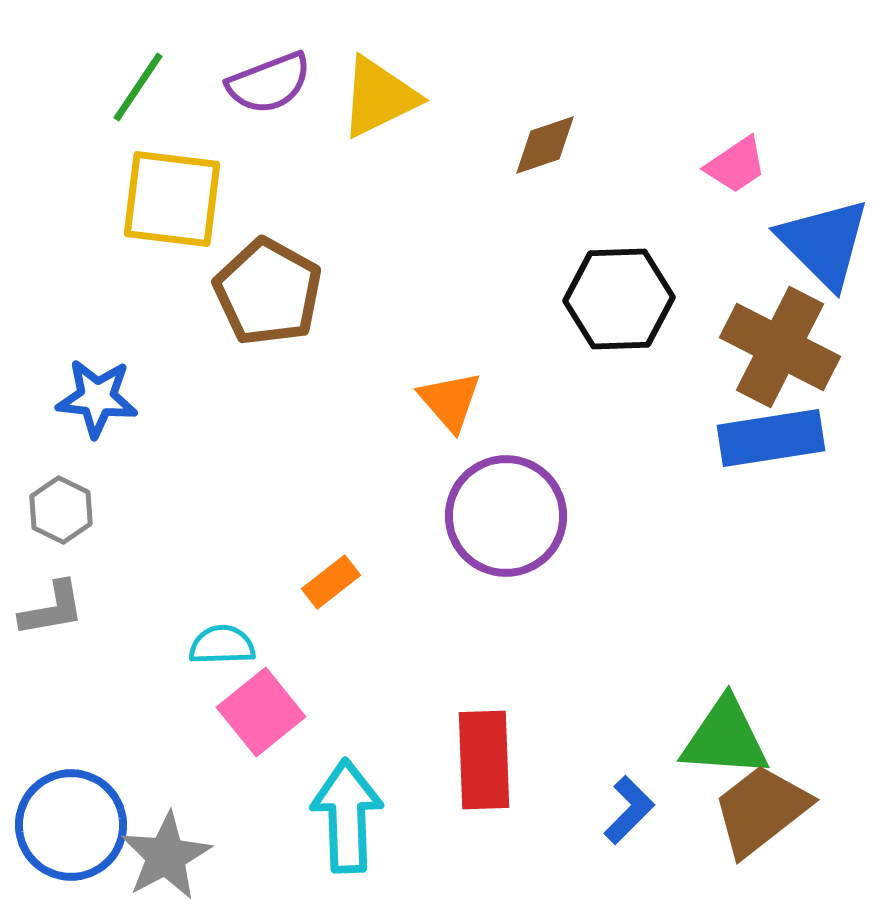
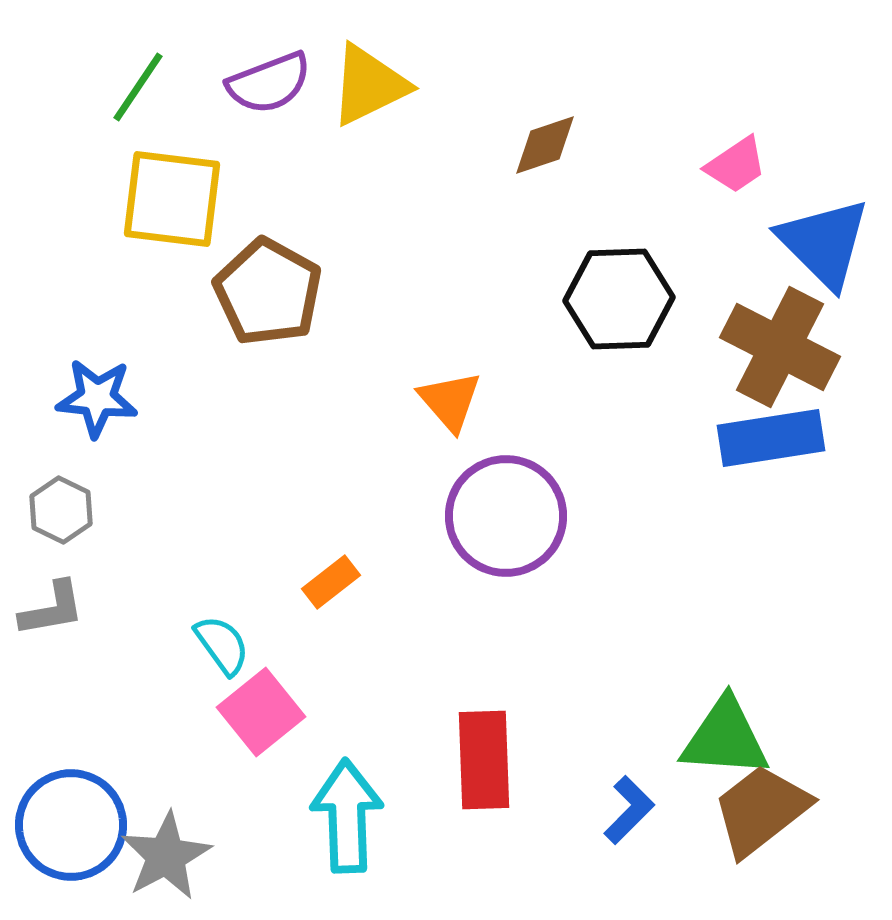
yellow triangle: moved 10 px left, 12 px up
cyan semicircle: rotated 56 degrees clockwise
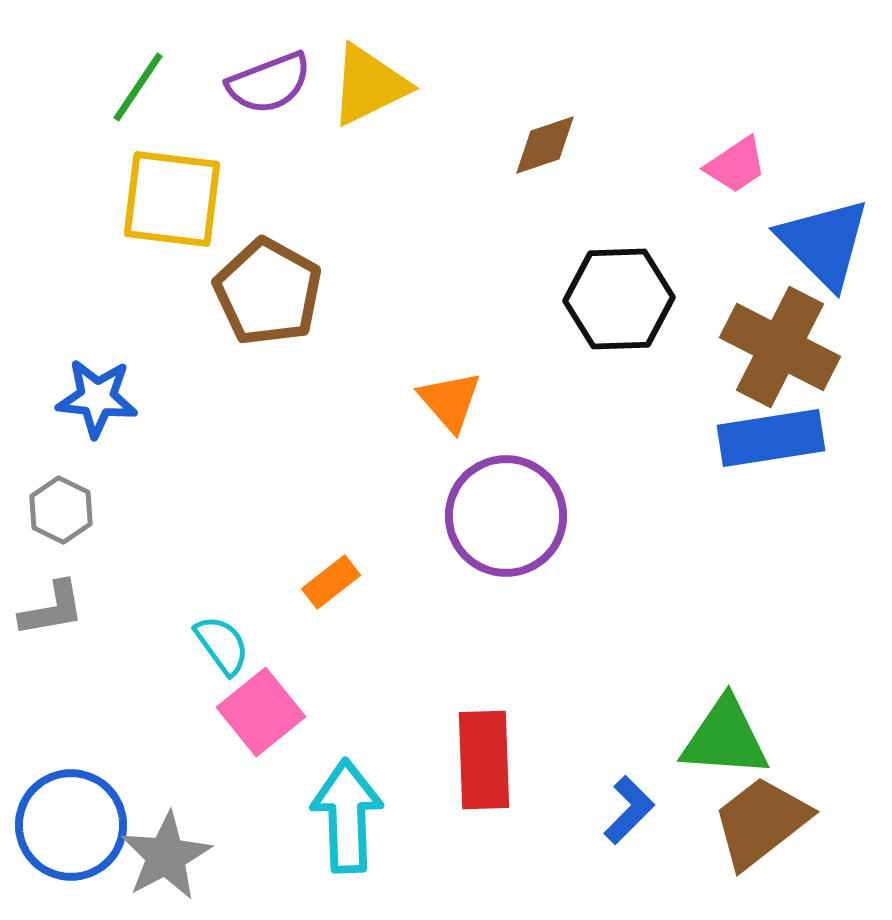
brown trapezoid: moved 12 px down
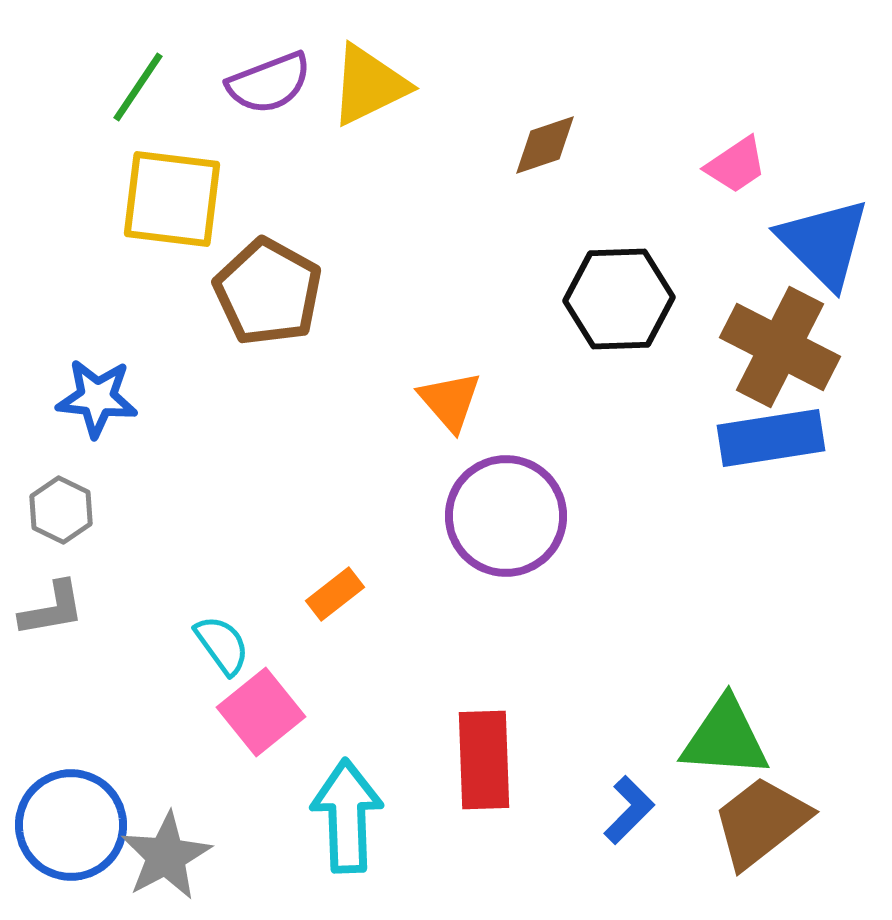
orange rectangle: moved 4 px right, 12 px down
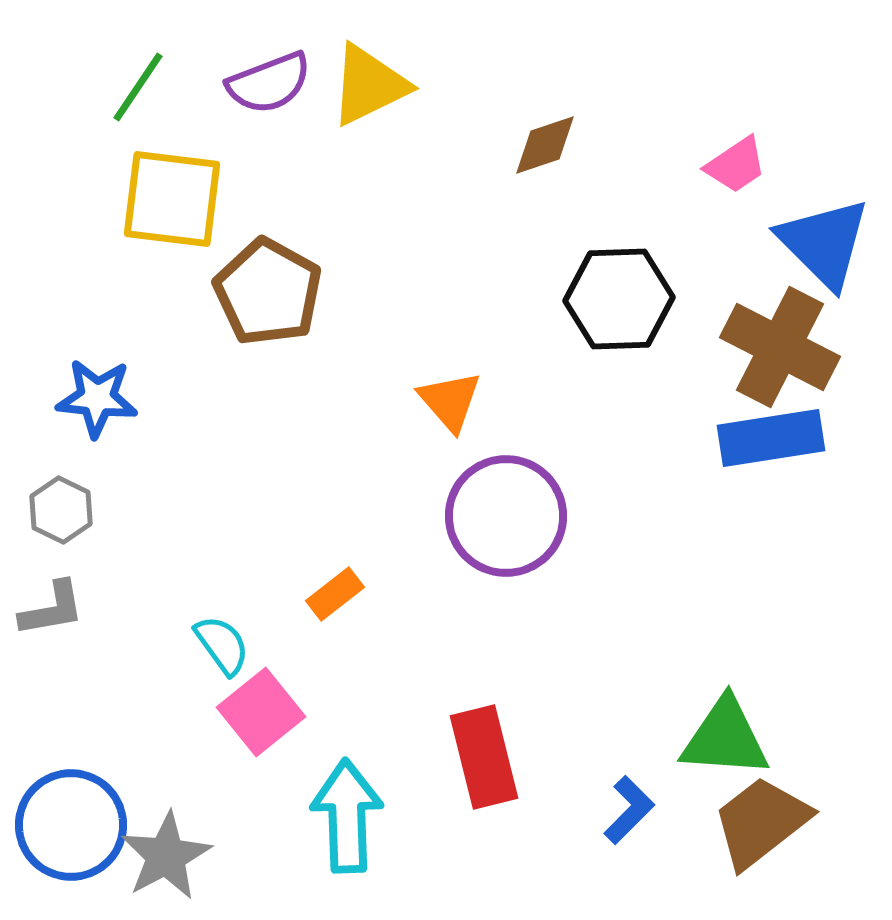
red rectangle: moved 3 px up; rotated 12 degrees counterclockwise
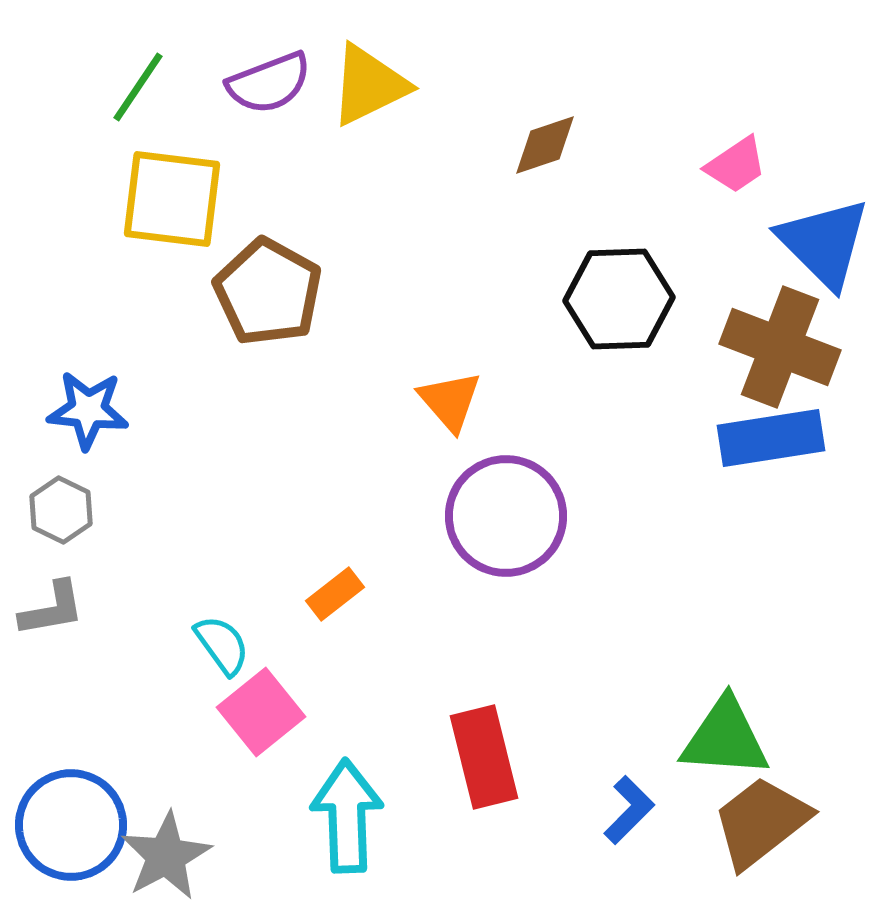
brown cross: rotated 6 degrees counterclockwise
blue star: moved 9 px left, 12 px down
